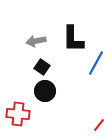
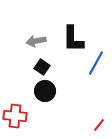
red cross: moved 3 px left, 2 px down
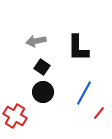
black L-shape: moved 5 px right, 9 px down
blue line: moved 12 px left, 30 px down
black circle: moved 2 px left, 1 px down
red cross: rotated 25 degrees clockwise
red line: moved 12 px up
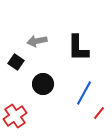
gray arrow: moved 1 px right
black square: moved 26 px left, 5 px up
black circle: moved 8 px up
red cross: rotated 25 degrees clockwise
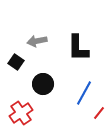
red cross: moved 6 px right, 3 px up
